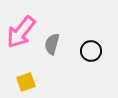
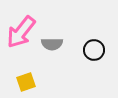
gray semicircle: rotated 105 degrees counterclockwise
black circle: moved 3 px right, 1 px up
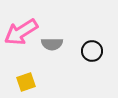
pink arrow: rotated 20 degrees clockwise
black circle: moved 2 px left, 1 px down
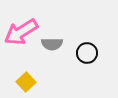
black circle: moved 5 px left, 2 px down
yellow square: rotated 24 degrees counterclockwise
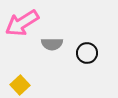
pink arrow: moved 1 px right, 9 px up
yellow square: moved 6 px left, 3 px down
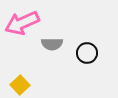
pink arrow: rotated 8 degrees clockwise
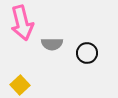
pink arrow: rotated 80 degrees counterclockwise
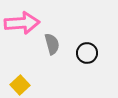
pink arrow: rotated 80 degrees counterclockwise
gray semicircle: rotated 105 degrees counterclockwise
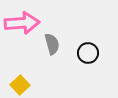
black circle: moved 1 px right
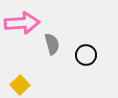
black circle: moved 2 px left, 2 px down
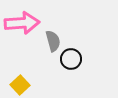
gray semicircle: moved 1 px right, 3 px up
black circle: moved 15 px left, 4 px down
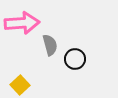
gray semicircle: moved 3 px left, 4 px down
black circle: moved 4 px right
